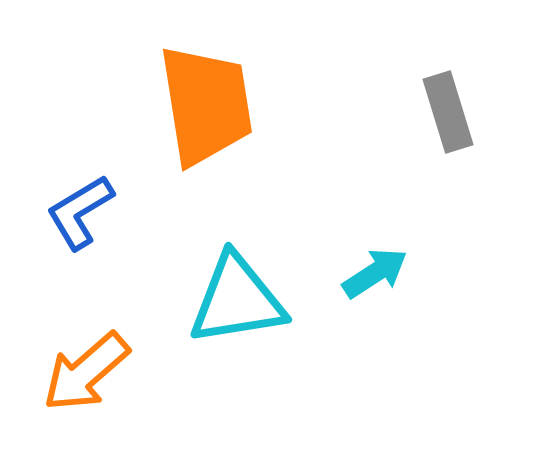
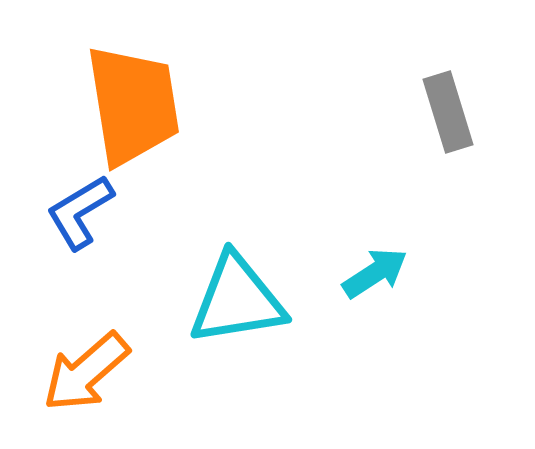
orange trapezoid: moved 73 px left
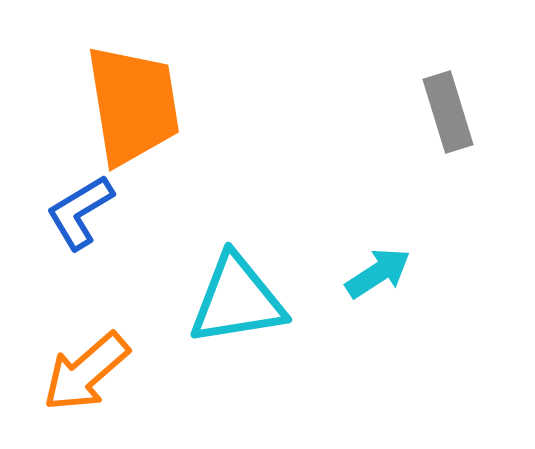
cyan arrow: moved 3 px right
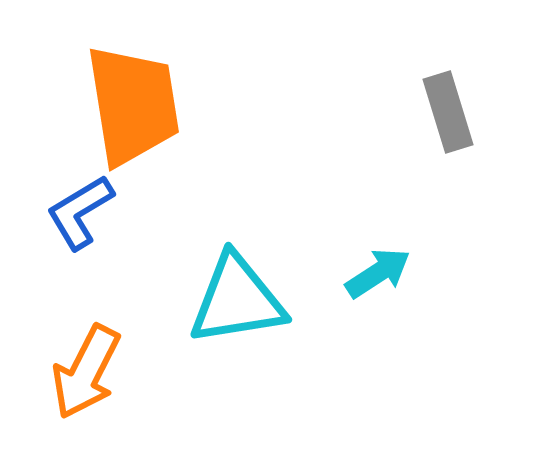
orange arrow: rotated 22 degrees counterclockwise
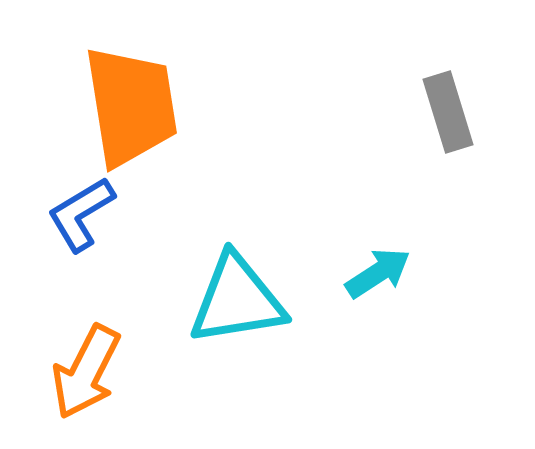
orange trapezoid: moved 2 px left, 1 px down
blue L-shape: moved 1 px right, 2 px down
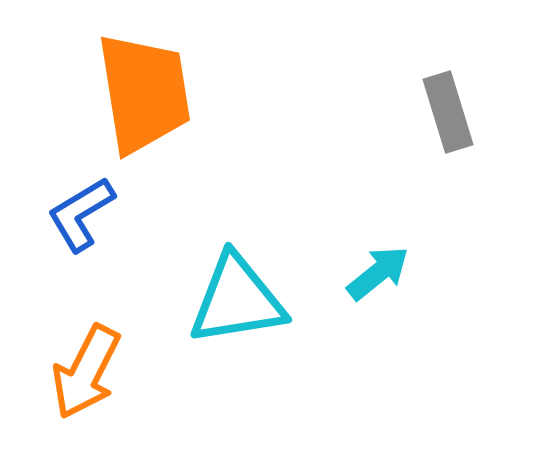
orange trapezoid: moved 13 px right, 13 px up
cyan arrow: rotated 6 degrees counterclockwise
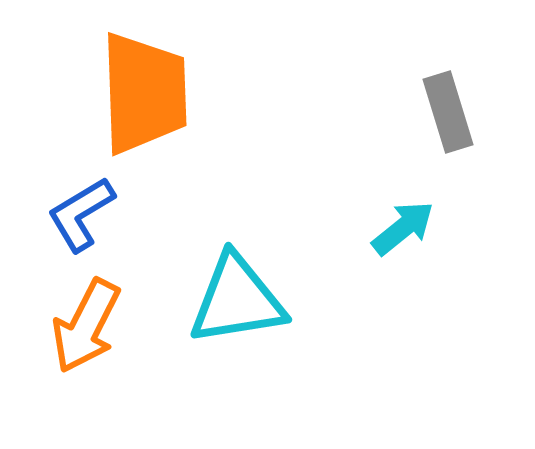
orange trapezoid: rotated 7 degrees clockwise
cyan arrow: moved 25 px right, 45 px up
orange arrow: moved 46 px up
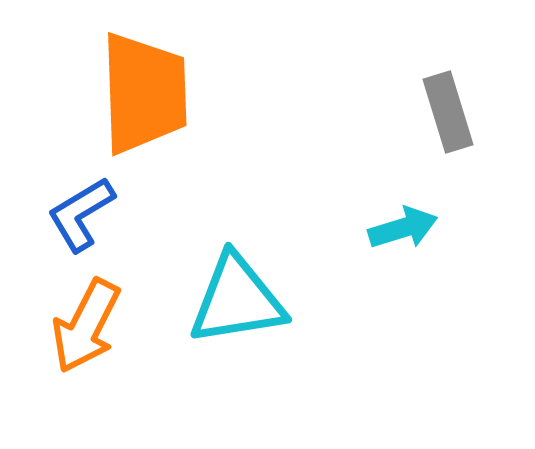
cyan arrow: rotated 22 degrees clockwise
